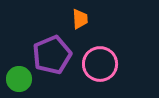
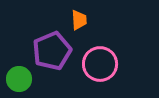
orange trapezoid: moved 1 px left, 1 px down
purple pentagon: moved 4 px up
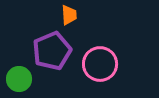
orange trapezoid: moved 10 px left, 5 px up
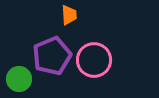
purple pentagon: moved 5 px down
pink circle: moved 6 px left, 4 px up
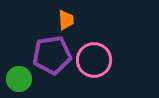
orange trapezoid: moved 3 px left, 5 px down
purple pentagon: moved 1 px up; rotated 15 degrees clockwise
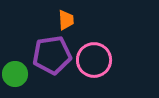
green circle: moved 4 px left, 5 px up
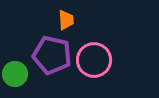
purple pentagon: rotated 21 degrees clockwise
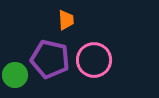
purple pentagon: moved 2 px left, 4 px down
green circle: moved 1 px down
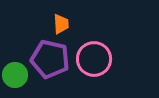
orange trapezoid: moved 5 px left, 4 px down
pink circle: moved 1 px up
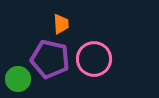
green circle: moved 3 px right, 4 px down
